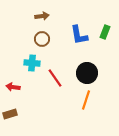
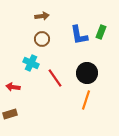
green rectangle: moved 4 px left
cyan cross: moved 1 px left; rotated 21 degrees clockwise
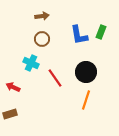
black circle: moved 1 px left, 1 px up
red arrow: rotated 16 degrees clockwise
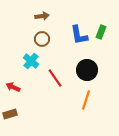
cyan cross: moved 2 px up; rotated 14 degrees clockwise
black circle: moved 1 px right, 2 px up
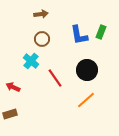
brown arrow: moved 1 px left, 2 px up
orange line: rotated 30 degrees clockwise
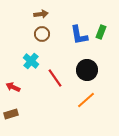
brown circle: moved 5 px up
brown rectangle: moved 1 px right
